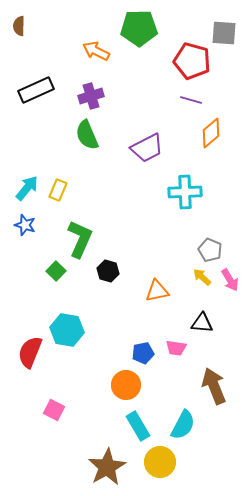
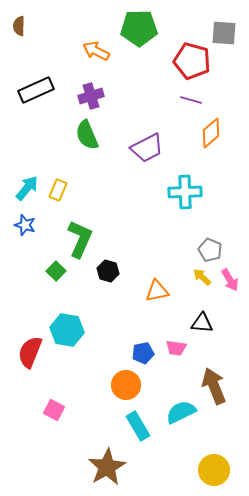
cyan semicircle: moved 2 px left, 13 px up; rotated 144 degrees counterclockwise
yellow circle: moved 54 px right, 8 px down
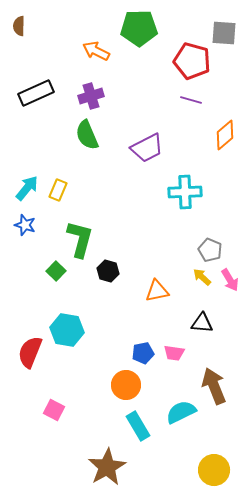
black rectangle: moved 3 px down
orange diamond: moved 14 px right, 2 px down
green L-shape: rotated 9 degrees counterclockwise
pink trapezoid: moved 2 px left, 5 px down
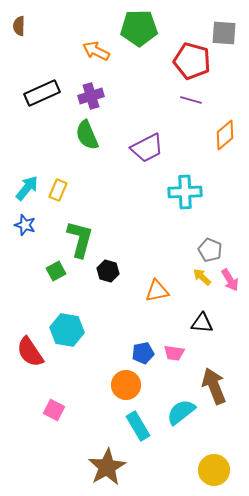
black rectangle: moved 6 px right
green square: rotated 18 degrees clockwise
red semicircle: rotated 56 degrees counterclockwise
cyan semicircle: rotated 12 degrees counterclockwise
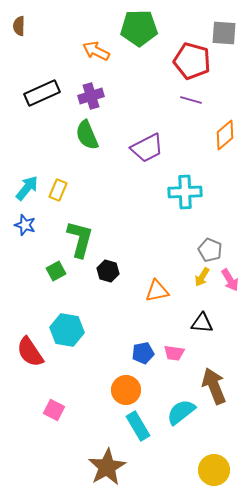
yellow arrow: rotated 102 degrees counterclockwise
orange circle: moved 5 px down
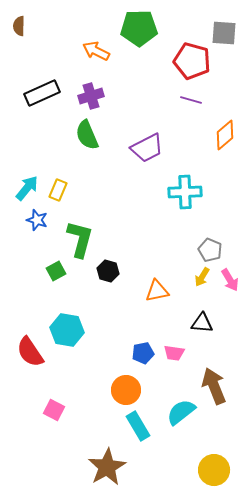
blue star: moved 12 px right, 5 px up
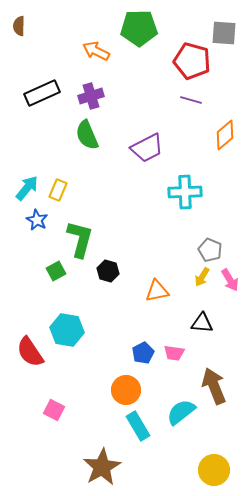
blue star: rotated 10 degrees clockwise
blue pentagon: rotated 15 degrees counterclockwise
brown star: moved 5 px left
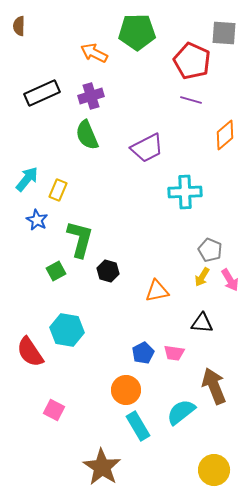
green pentagon: moved 2 px left, 4 px down
orange arrow: moved 2 px left, 2 px down
red pentagon: rotated 9 degrees clockwise
cyan arrow: moved 9 px up
brown star: rotated 9 degrees counterclockwise
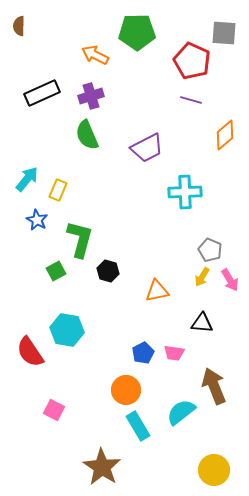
orange arrow: moved 1 px right, 2 px down
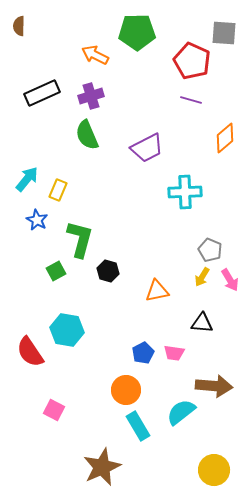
orange diamond: moved 3 px down
brown arrow: rotated 117 degrees clockwise
brown star: rotated 15 degrees clockwise
